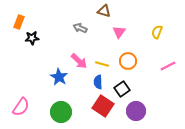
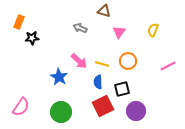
yellow semicircle: moved 4 px left, 2 px up
black square: rotated 21 degrees clockwise
red square: rotated 30 degrees clockwise
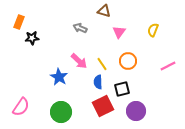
yellow line: rotated 40 degrees clockwise
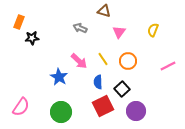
yellow line: moved 1 px right, 5 px up
black square: rotated 28 degrees counterclockwise
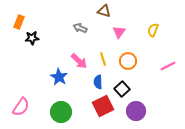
yellow line: rotated 16 degrees clockwise
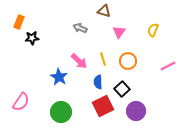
pink semicircle: moved 5 px up
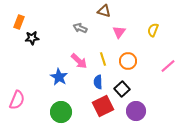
pink line: rotated 14 degrees counterclockwise
pink semicircle: moved 4 px left, 2 px up; rotated 12 degrees counterclockwise
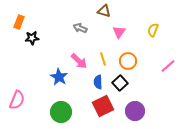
black square: moved 2 px left, 6 px up
purple circle: moved 1 px left
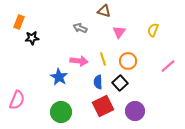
pink arrow: rotated 36 degrees counterclockwise
